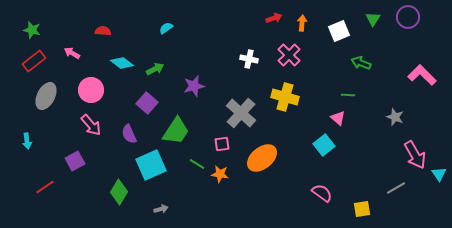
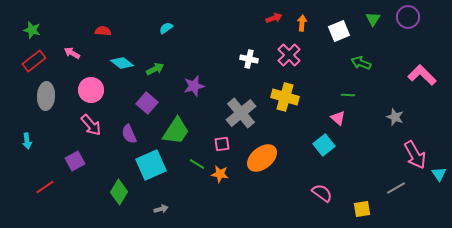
gray ellipse at (46, 96): rotated 24 degrees counterclockwise
gray cross at (241, 113): rotated 8 degrees clockwise
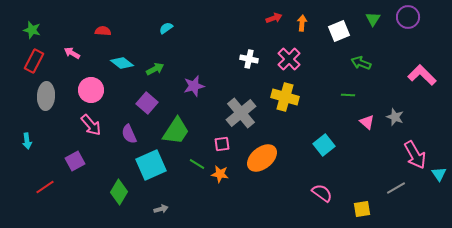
pink cross at (289, 55): moved 4 px down
red rectangle at (34, 61): rotated 25 degrees counterclockwise
pink triangle at (338, 118): moved 29 px right, 4 px down
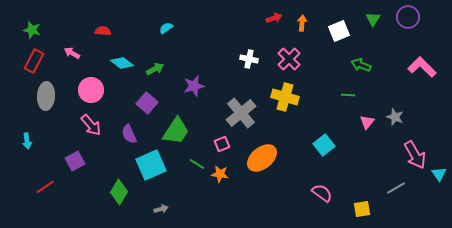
green arrow at (361, 63): moved 2 px down
pink L-shape at (422, 75): moved 8 px up
pink triangle at (367, 122): rotated 28 degrees clockwise
pink square at (222, 144): rotated 14 degrees counterclockwise
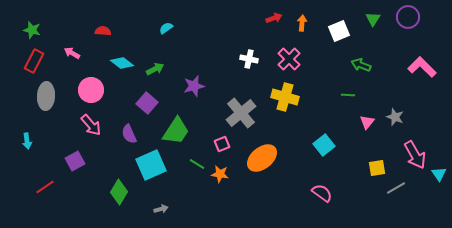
yellow square at (362, 209): moved 15 px right, 41 px up
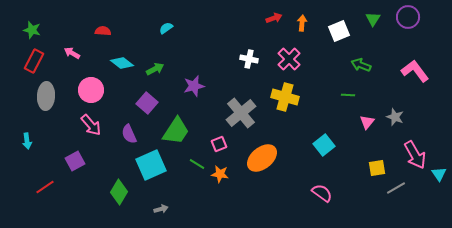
pink L-shape at (422, 67): moved 7 px left, 4 px down; rotated 8 degrees clockwise
pink square at (222, 144): moved 3 px left
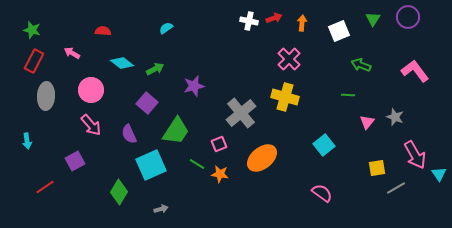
white cross at (249, 59): moved 38 px up
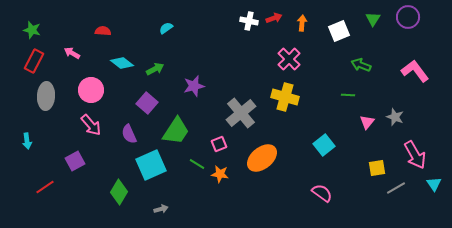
cyan triangle at (439, 174): moved 5 px left, 10 px down
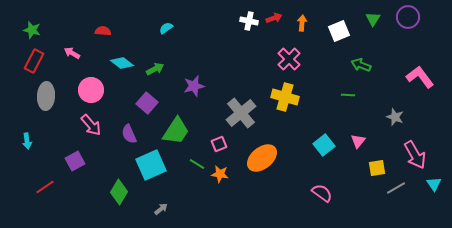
pink L-shape at (415, 71): moved 5 px right, 6 px down
pink triangle at (367, 122): moved 9 px left, 19 px down
gray arrow at (161, 209): rotated 24 degrees counterclockwise
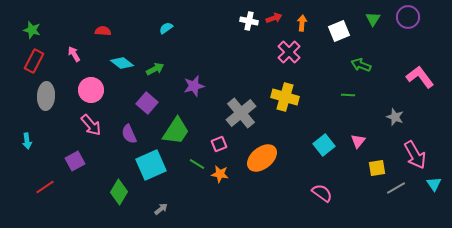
pink arrow at (72, 53): moved 2 px right, 1 px down; rotated 28 degrees clockwise
pink cross at (289, 59): moved 7 px up
